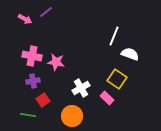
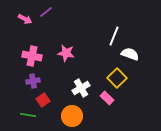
pink star: moved 10 px right, 9 px up
yellow square: moved 1 px up; rotated 12 degrees clockwise
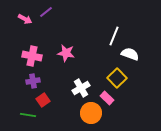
orange circle: moved 19 px right, 3 px up
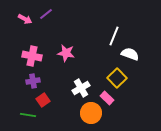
purple line: moved 2 px down
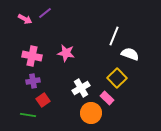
purple line: moved 1 px left, 1 px up
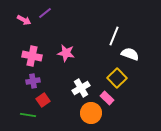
pink arrow: moved 1 px left, 1 px down
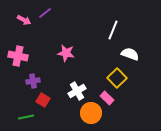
white line: moved 1 px left, 6 px up
pink cross: moved 14 px left
white cross: moved 4 px left, 3 px down
red square: rotated 24 degrees counterclockwise
green line: moved 2 px left, 2 px down; rotated 21 degrees counterclockwise
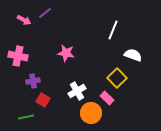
white semicircle: moved 3 px right, 1 px down
